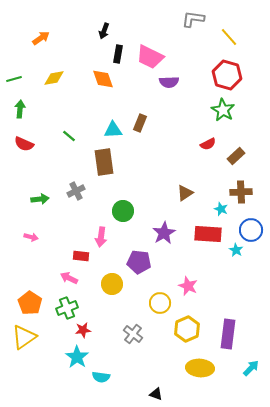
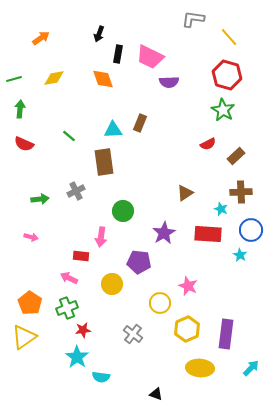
black arrow at (104, 31): moved 5 px left, 3 px down
cyan star at (236, 250): moved 4 px right, 5 px down
purple rectangle at (228, 334): moved 2 px left
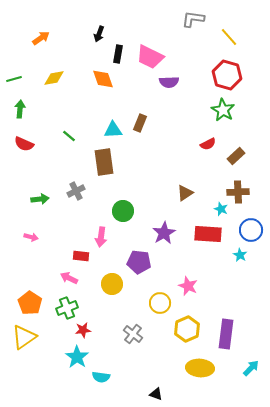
brown cross at (241, 192): moved 3 px left
